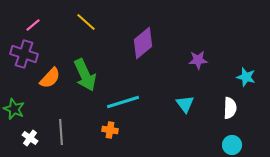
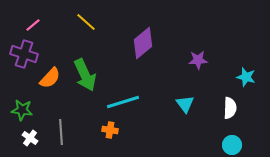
green star: moved 8 px right, 1 px down; rotated 15 degrees counterclockwise
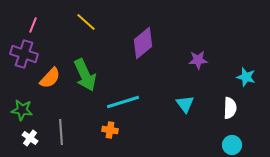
pink line: rotated 28 degrees counterclockwise
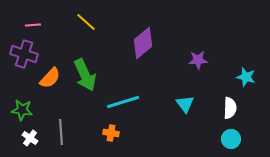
pink line: rotated 63 degrees clockwise
orange cross: moved 1 px right, 3 px down
cyan circle: moved 1 px left, 6 px up
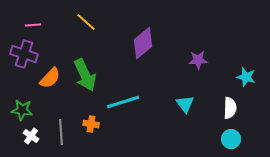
orange cross: moved 20 px left, 9 px up
white cross: moved 1 px right, 2 px up
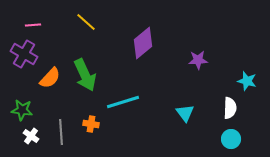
purple cross: rotated 12 degrees clockwise
cyan star: moved 1 px right, 4 px down
cyan triangle: moved 9 px down
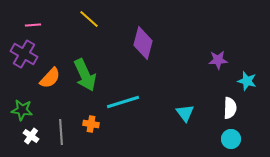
yellow line: moved 3 px right, 3 px up
purple diamond: rotated 36 degrees counterclockwise
purple star: moved 20 px right
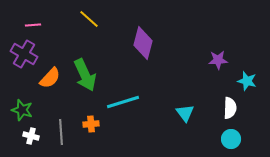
green star: rotated 10 degrees clockwise
orange cross: rotated 14 degrees counterclockwise
white cross: rotated 21 degrees counterclockwise
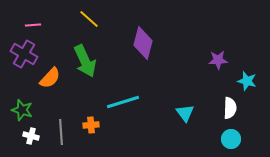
green arrow: moved 14 px up
orange cross: moved 1 px down
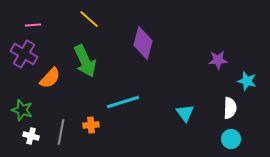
gray line: rotated 15 degrees clockwise
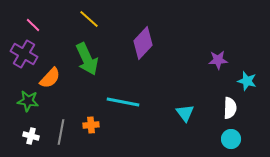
pink line: rotated 49 degrees clockwise
purple diamond: rotated 28 degrees clockwise
green arrow: moved 2 px right, 2 px up
cyan line: rotated 28 degrees clockwise
green star: moved 6 px right, 9 px up; rotated 10 degrees counterclockwise
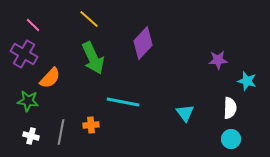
green arrow: moved 6 px right, 1 px up
